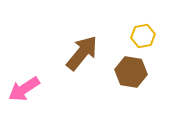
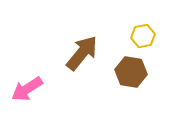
pink arrow: moved 3 px right
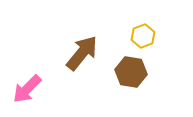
yellow hexagon: rotated 10 degrees counterclockwise
pink arrow: rotated 12 degrees counterclockwise
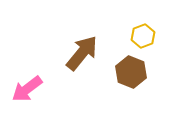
brown hexagon: rotated 12 degrees clockwise
pink arrow: rotated 8 degrees clockwise
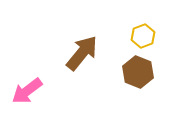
brown hexagon: moved 7 px right
pink arrow: moved 2 px down
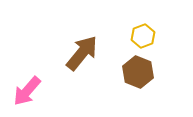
pink arrow: rotated 12 degrees counterclockwise
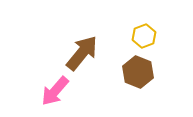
yellow hexagon: moved 1 px right
pink arrow: moved 28 px right
